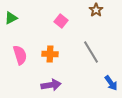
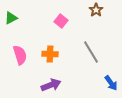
purple arrow: rotated 12 degrees counterclockwise
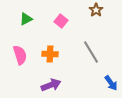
green triangle: moved 15 px right, 1 px down
